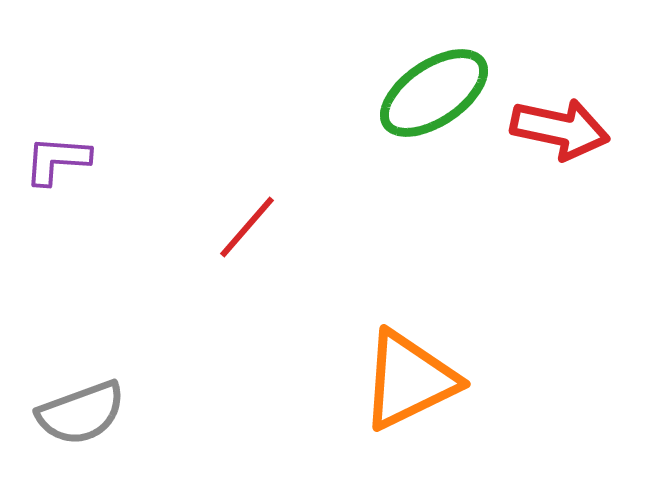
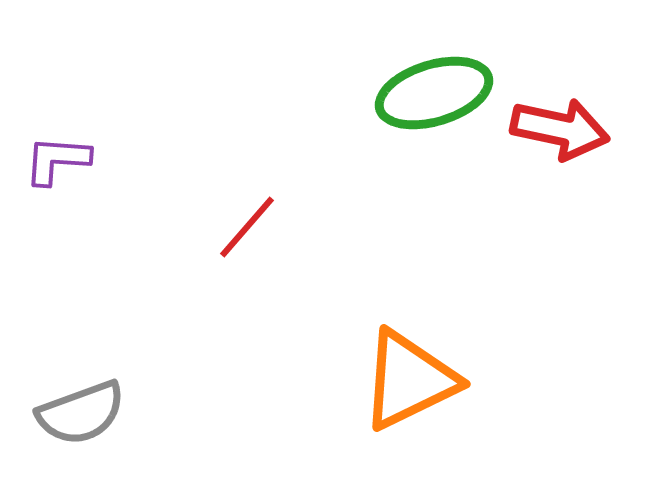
green ellipse: rotated 17 degrees clockwise
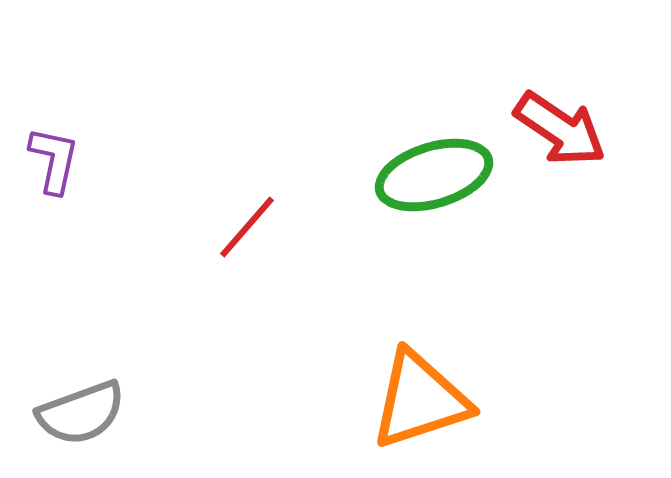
green ellipse: moved 82 px down
red arrow: rotated 22 degrees clockwise
purple L-shape: moved 3 px left; rotated 98 degrees clockwise
orange triangle: moved 11 px right, 20 px down; rotated 8 degrees clockwise
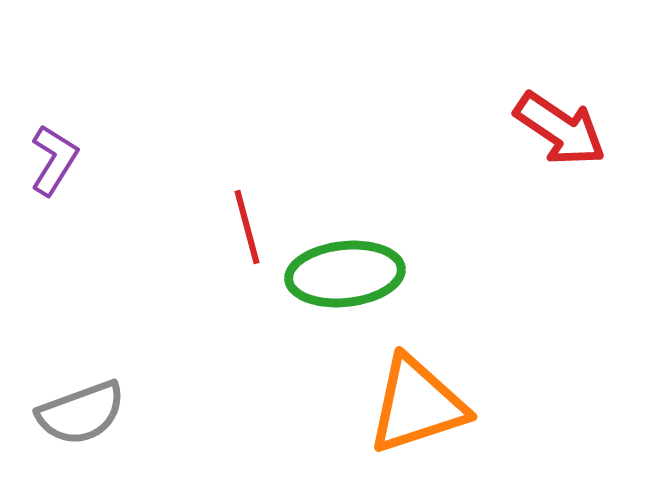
purple L-shape: rotated 20 degrees clockwise
green ellipse: moved 89 px left, 99 px down; rotated 11 degrees clockwise
red line: rotated 56 degrees counterclockwise
orange triangle: moved 3 px left, 5 px down
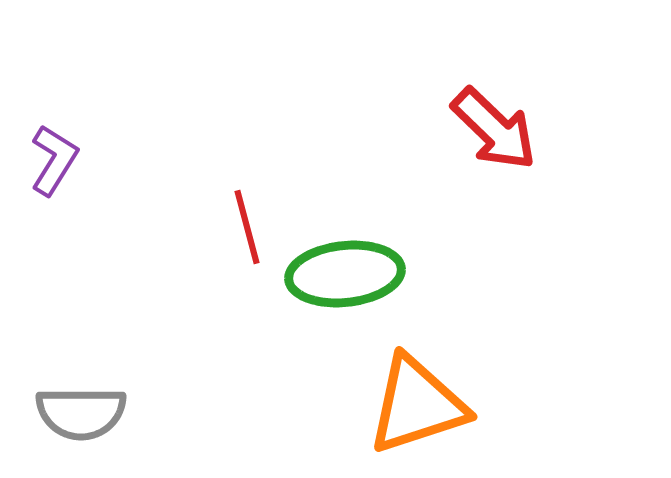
red arrow: moved 66 px left; rotated 10 degrees clockwise
gray semicircle: rotated 20 degrees clockwise
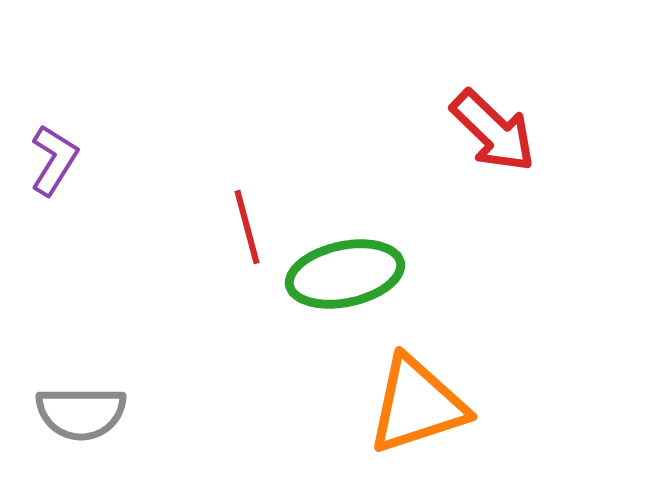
red arrow: moved 1 px left, 2 px down
green ellipse: rotated 6 degrees counterclockwise
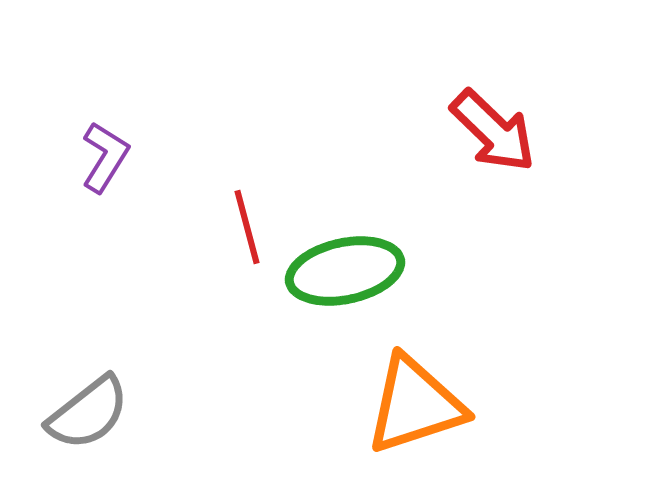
purple L-shape: moved 51 px right, 3 px up
green ellipse: moved 3 px up
orange triangle: moved 2 px left
gray semicircle: moved 7 px right; rotated 38 degrees counterclockwise
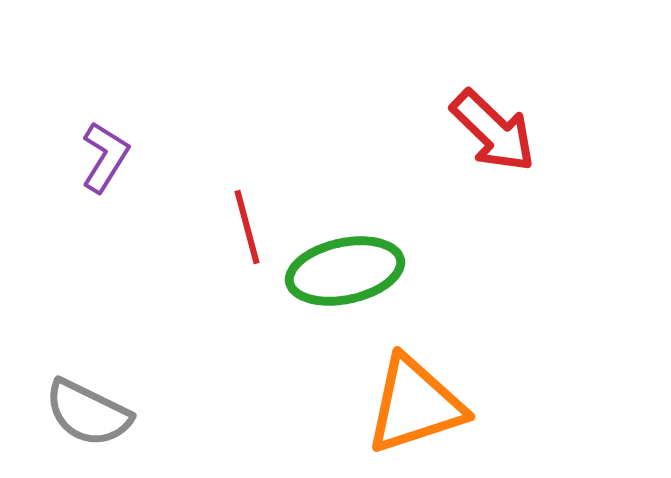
gray semicircle: rotated 64 degrees clockwise
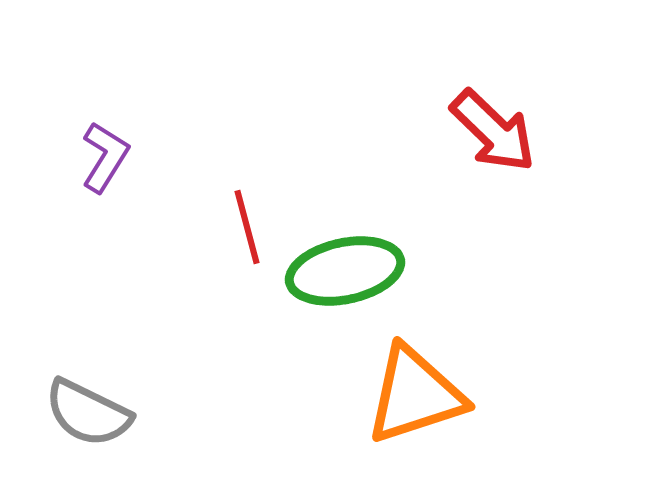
orange triangle: moved 10 px up
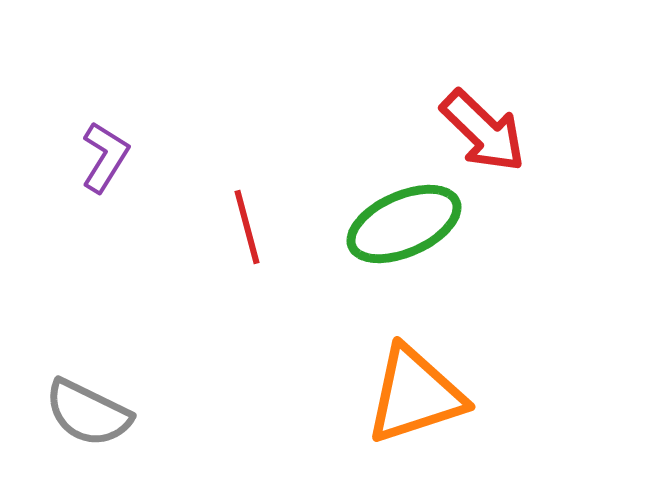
red arrow: moved 10 px left
green ellipse: moved 59 px right, 47 px up; rotated 12 degrees counterclockwise
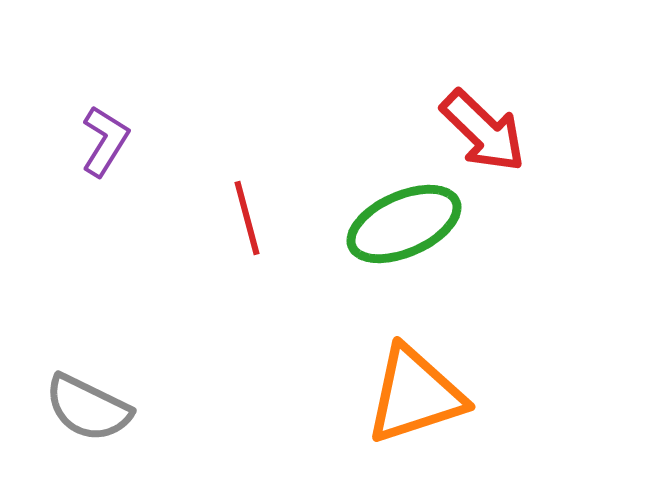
purple L-shape: moved 16 px up
red line: moved 9 px up
gray semicircle: moved 5 px up
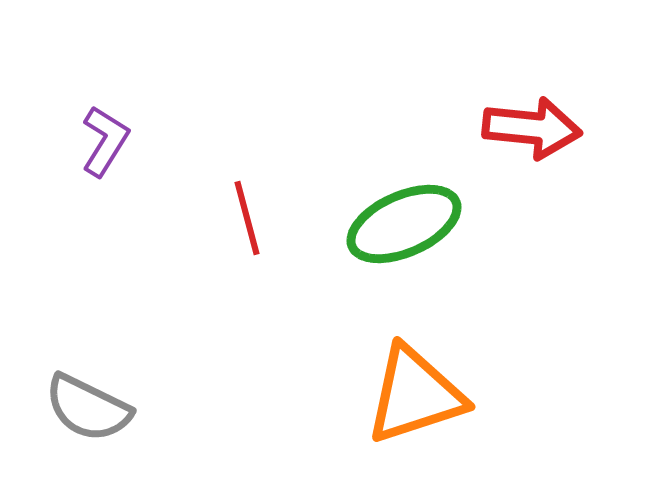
red arrow: moved 49 px right, 3 px up; rotated 38 degrees counterclockwise
